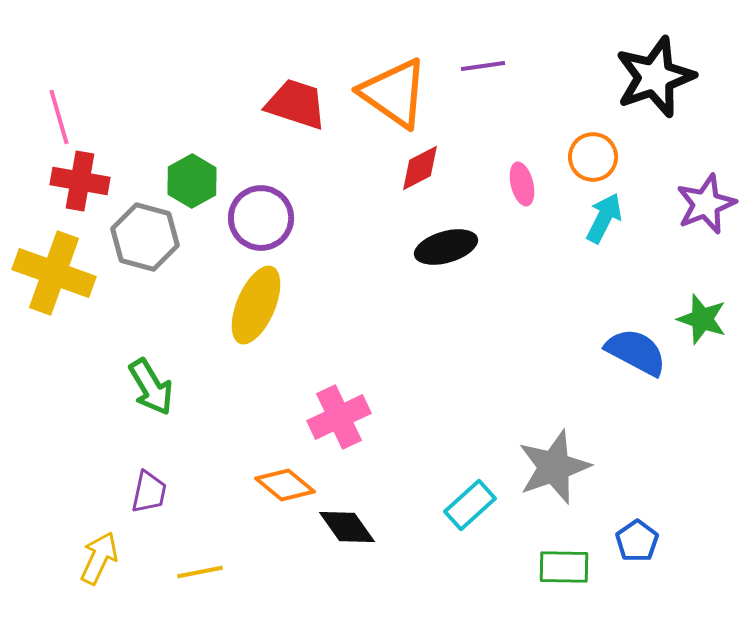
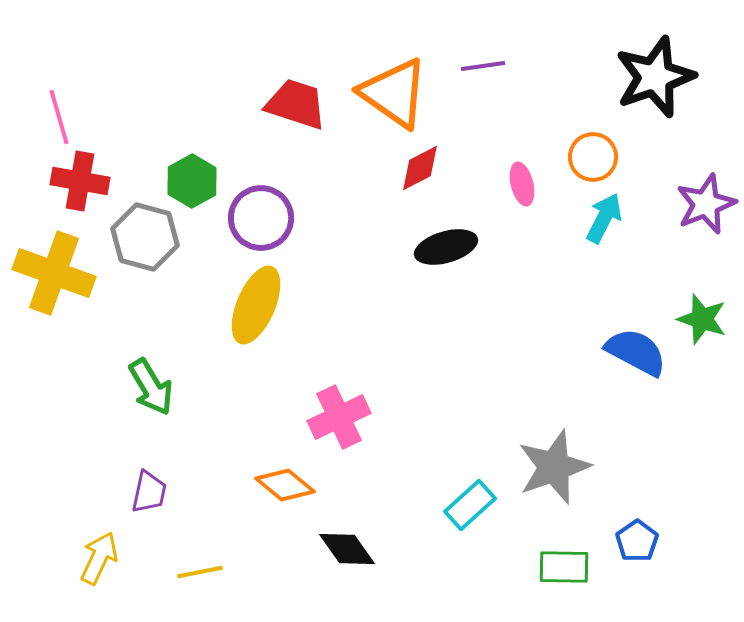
black diamond: moved 22 px down
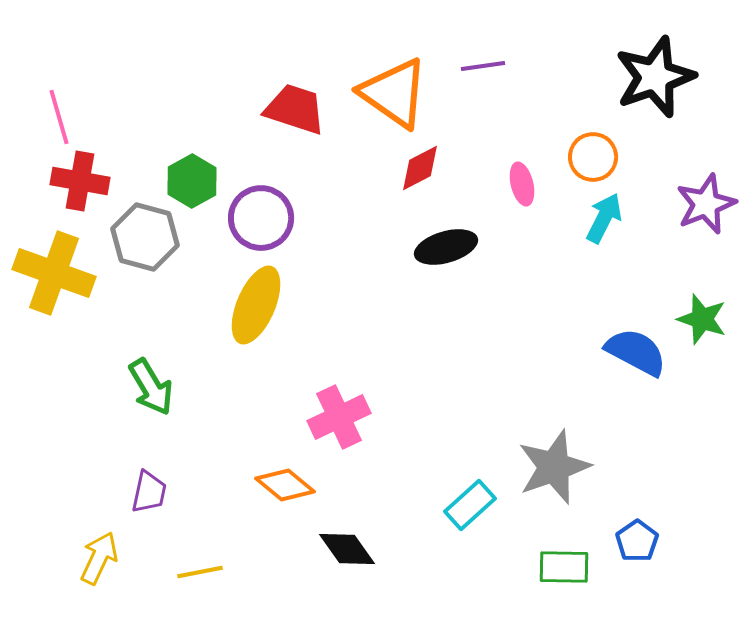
red trapezoid: moved 1 px left, 5 px down
